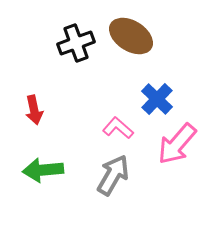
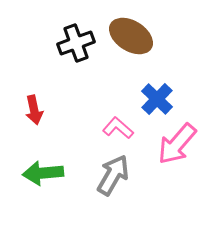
green arrow: moved 3 px down
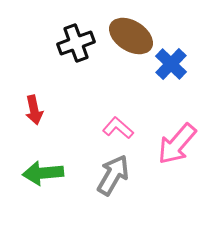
blue cross: moved 14 px right, 35 px up
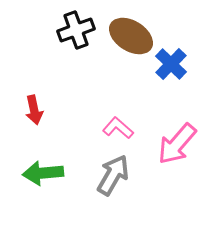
black cross: moved 13 px up
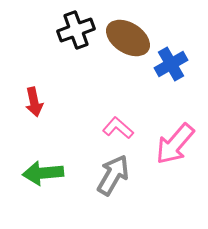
brown ellipse: moved 3 px left, 2 px down
blue cross: rotated 16 degrees clockwise
red arrow: moved 8 px up
pink arrow: moved 2 px left
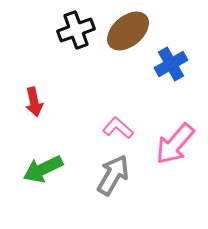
brown ellipse: moved 7 px up; rotated 72 degrees counterclockwise
green arrow: moved 4 px up; rotated 21 degrees counterclockwise
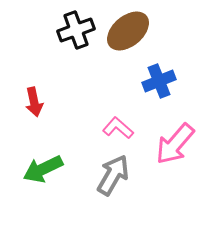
blue cross: moved 12 px left, 17 px down; rotated 8 degrees clockwise
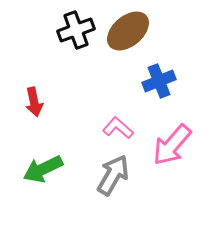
pink arrow: moved 3 px left, 1 px down
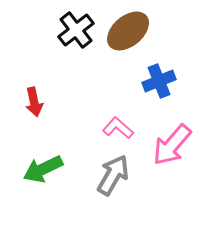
black cross: rotated 18 degrees counterclockwise
